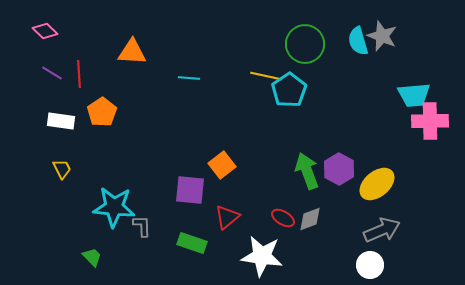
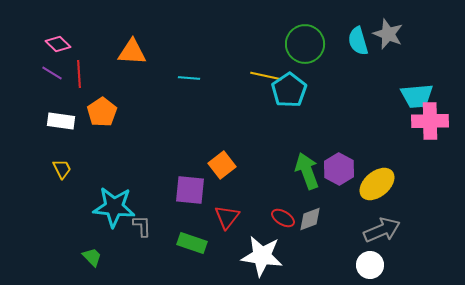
pink diamond: moved 13 px right, 13 px down
gray star: moved 6 px right, 2 px up
cyan trapezoid: moved 3 px right, 1 px down
red triangle: rotated 12 degrees counterclockwise
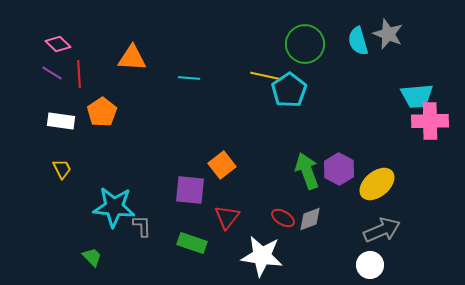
orange triangle: moved 6 px down
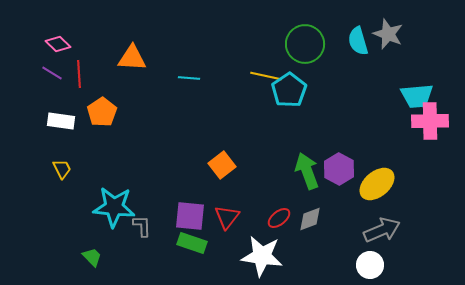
purple square: moved 26 px down
red ellipse: moved 4 px left; rotated 70 degrees counterclockwise
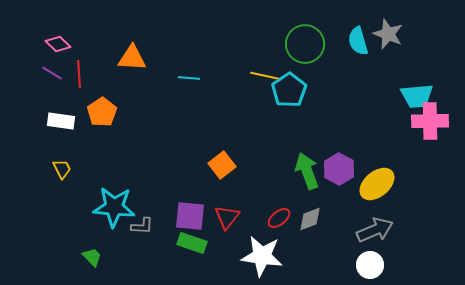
gray L-shape: rotated 95 degrees clockwise
gray arrow: moved 7 px left
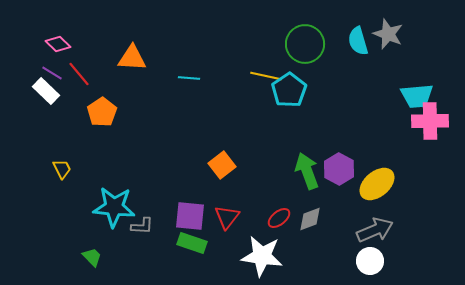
red line: rotated 36 degrees counterclockwise
white rectangle: moved 15 px left, 30 px up; rotated 36 degrees clockwise
white circle: moved 4 px up
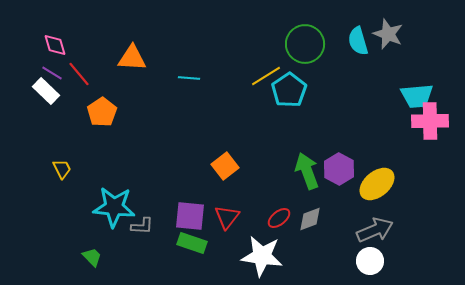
pink diamond: moved 3 px left, 1 px down; rotated 30 degrees clockwise
yellow line: rotated 44 degrees counterclockwise
orange square: moved 3 px right, 1 px down
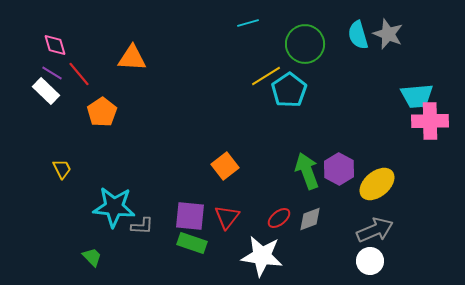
cyan semicircle: moved 6 px up
cyan line: moved 59 px right, 55 px up; rotated 20 degrees counterclockwise
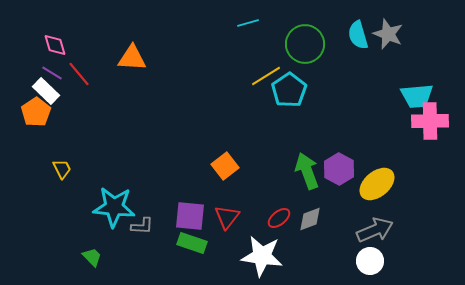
orange pentagon: moved 66 px left
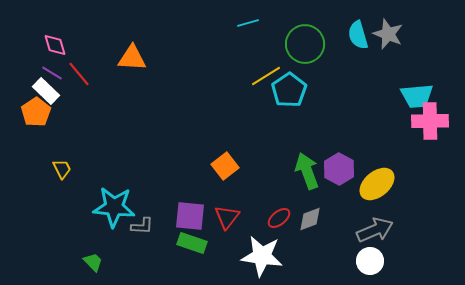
green trapezoid: moved 1 px right, 5 px down
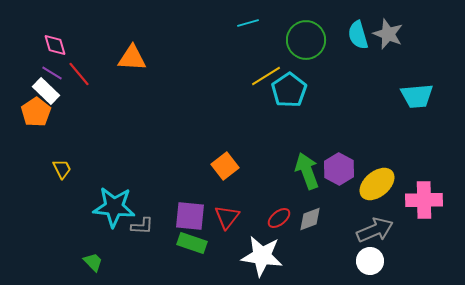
green circle: moved 1 px right, 4 px up
pink cross: moved 6 px left, 79 px down
